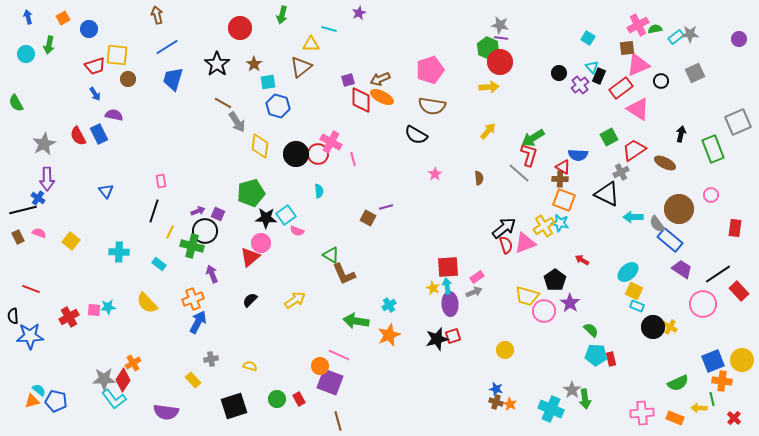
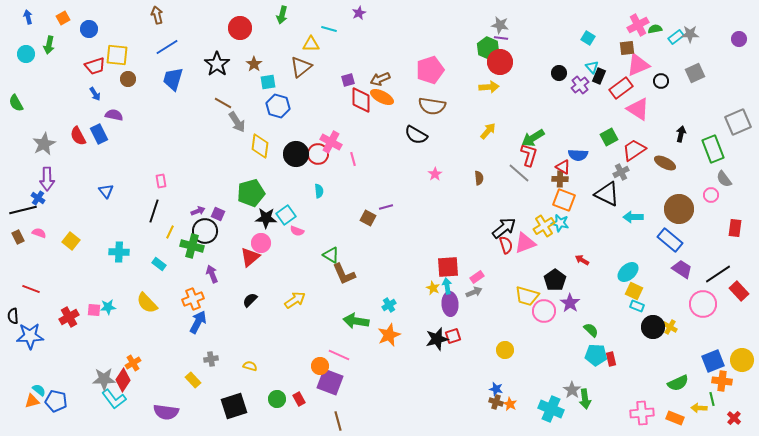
gray semicircle at (657, 224): moved 67 px right, 45 px up
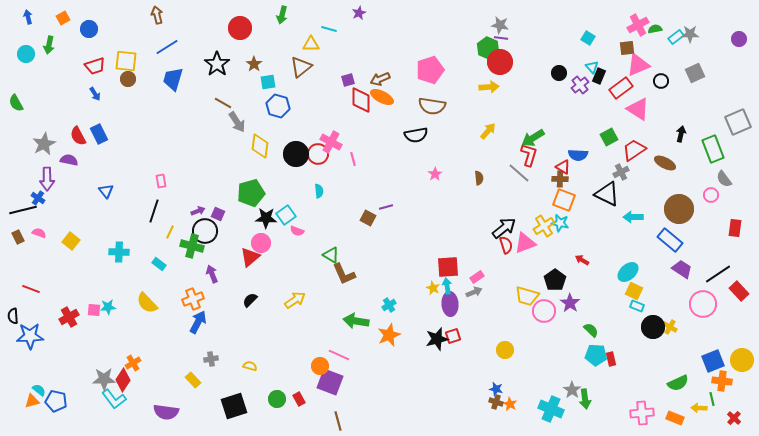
yellow square at (117, 55): moved 9 px right, 6 px down
purple semicircle at (114, 115): moved 45 px left, 45 px down
black semicircle at (416, 135): rotated 40 degrees counterclockwise
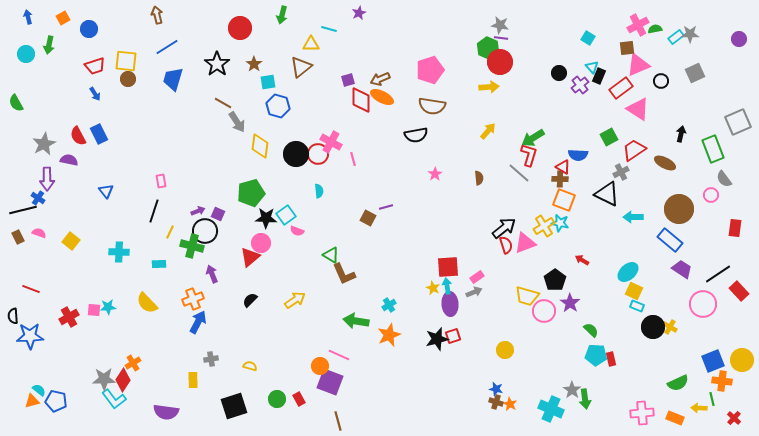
cyan rectangle at (159, 264): rotated 40 degrees counterclockwise
yellow rectangle at (193, 380): rotated 42 degrees clockwise
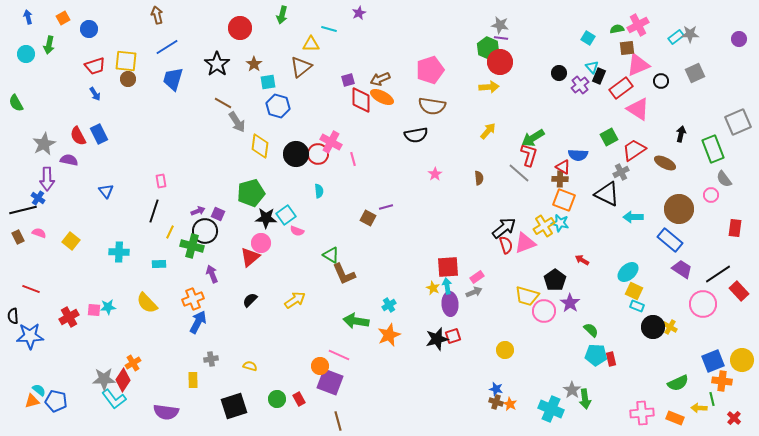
green semicircle at (655, 29): moved 38 px left
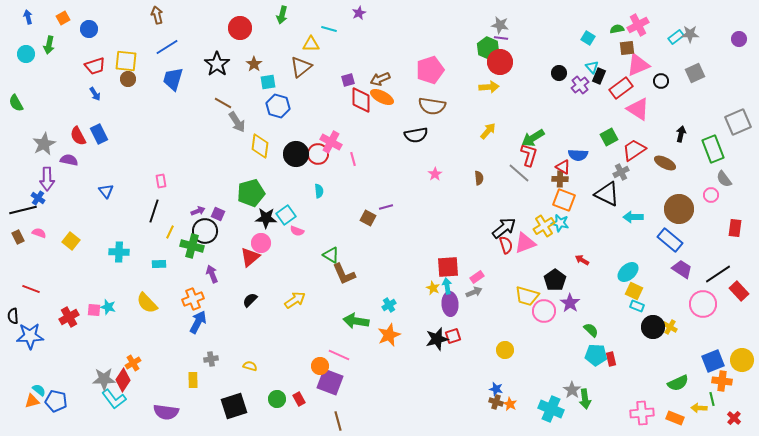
cyan star at (108, 307): rotated 21 degrees clockwise
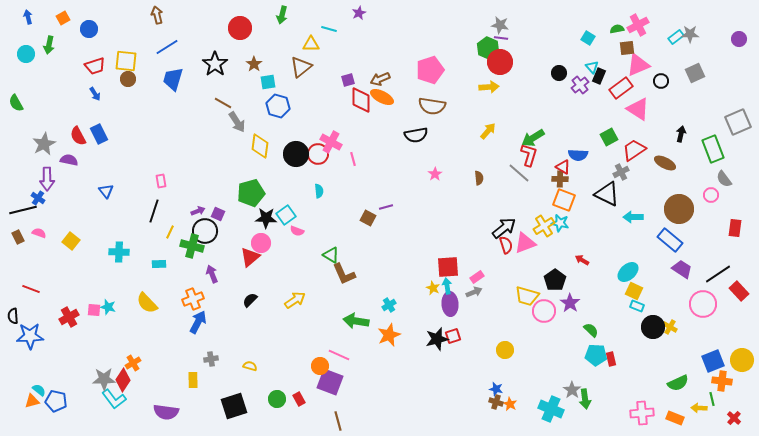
black star at (217, 64): moved 2 px left
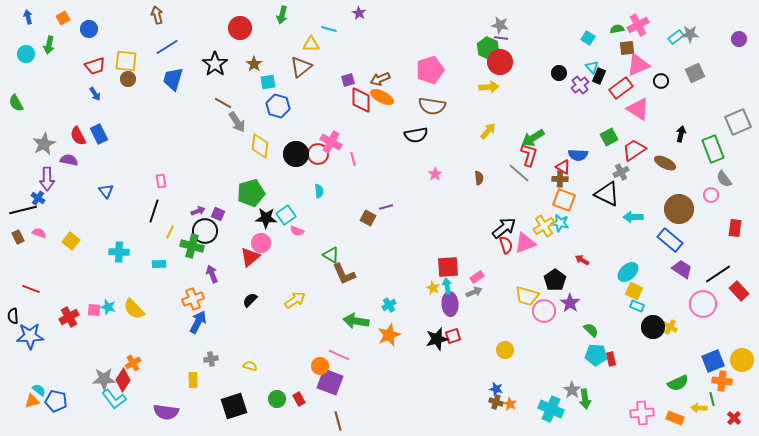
purple star at (359, 13): rotated 16 degrees counterclockwise
yellow semicircle at (147, 303): moved 13 px left, 6 px down
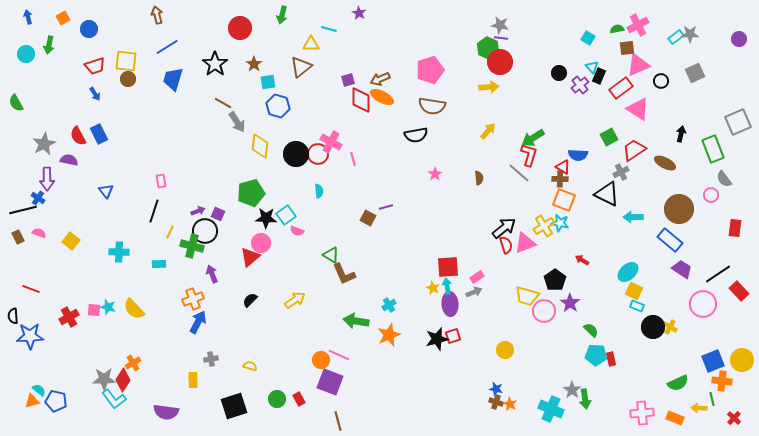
orange circle at (320, 366): moved 1 px right, 6 px up
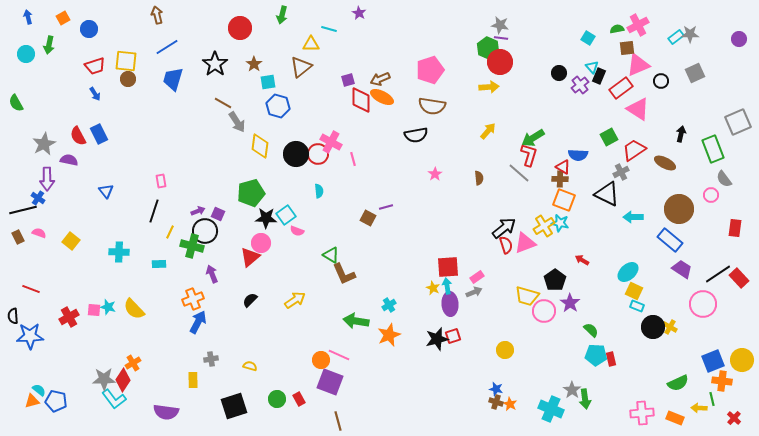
red rectangle at (739, 291): moved 13 px up
